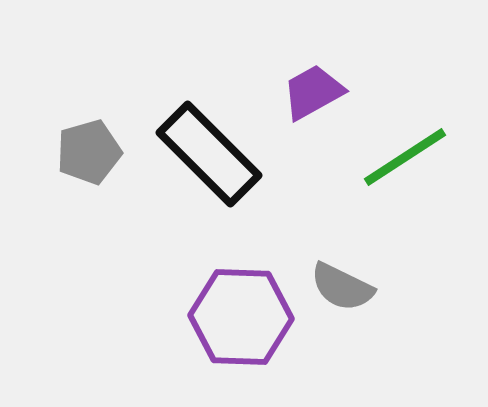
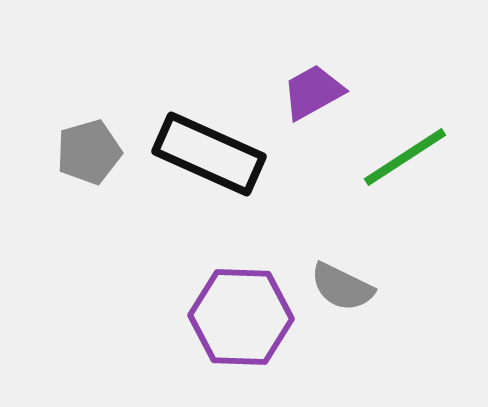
black rectangle: rotated 21 degrees counterclockwise
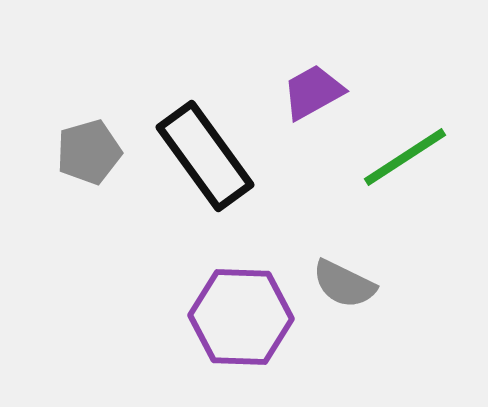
black rectangle: moved 4 px left, 2 px down; rotated 30 degrees clockwise
gray semicircle: moved 2 px right, 3 px up
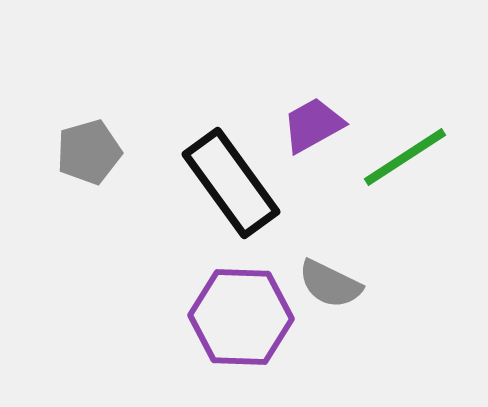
purple trapezoid: moved 33 px down
black rectangle: moved 26 px right, 27 px down
gray semicircle: moved 14 px left
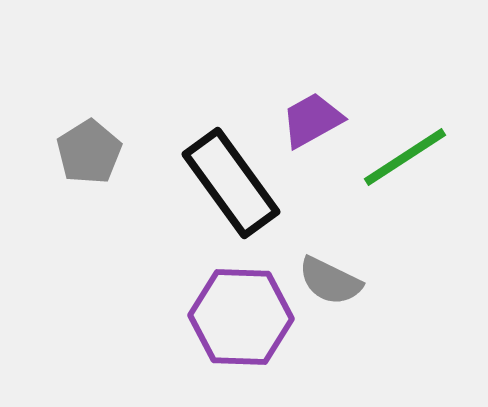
purple trapezoid: moved 1 px left, 5 px up
gray pentagon: rotated 16 degrees counterclockwise
gray semicircle: moved 3 px up
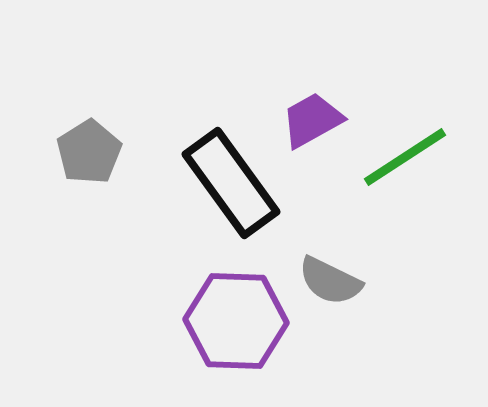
purple hexagon: moved 5 px left, 4 px down
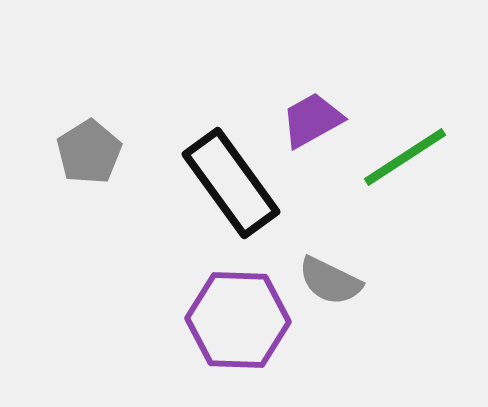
purple hexagon: moved 2 px right, 1 px up
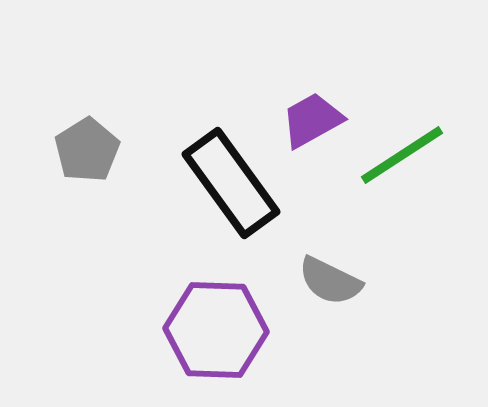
gray pentagon: moved 2 px left, 2 px up
green line: moved 3 px left, 2 px up
purple hexagon: moved 22 px left, 10 px down
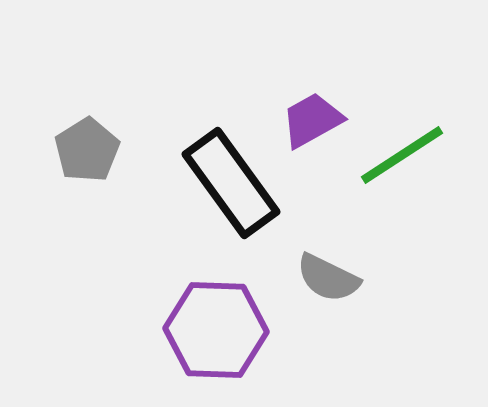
gray semicircle: moved 2 px left, 3 px up
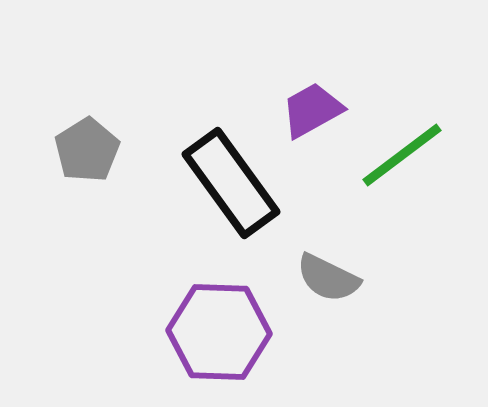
purple trapezoid: moved 10 px up
green line: rotated 4 degrees counterclockwise
purple hexagon: moved 3 px right, 2 px down
